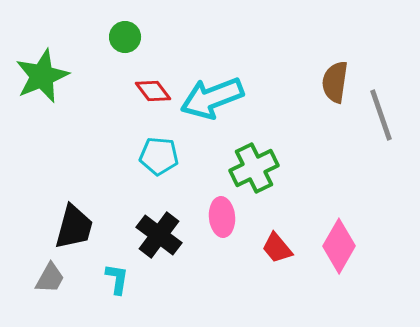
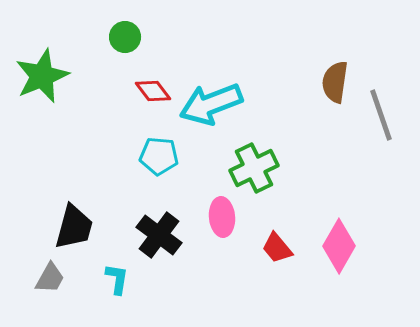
cyan arrow: moved 1 px left, 6 px down
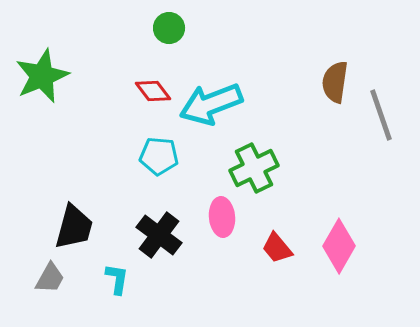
green circle: moved 44 px right, 9 px up
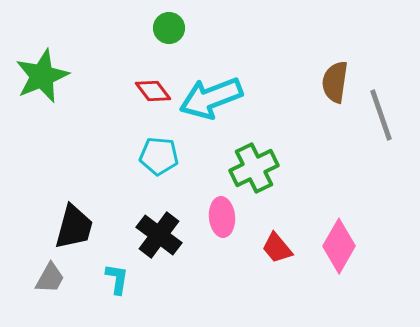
cyan arrow: moved 6 px up
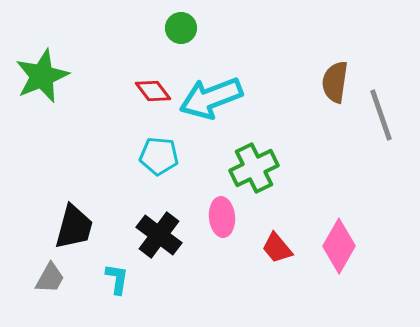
green circle: moved 12 px right
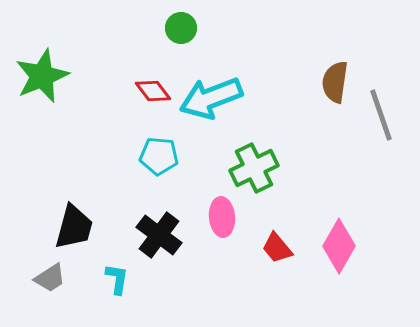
gray trapezoid: rotated 28 degrees clockwise
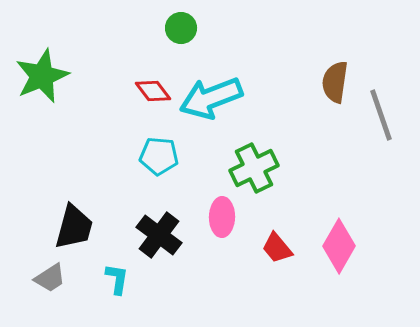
pink ellipse: rotated 6 degrees clockwise
